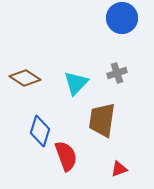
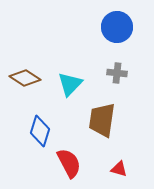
blue circle: moved 5 px left, 9 px down
gray cross: rotated 24 degrees clockwise
cyan triangle: moved 6 px left, 1 px down
red semicircle: moved 3 px right, 7 px down; rotated 8 degrees counterclockwise
red triangle: rotated 36 degrees clockwise
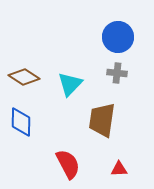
blue circle: moved 1 px right, 10 px down
brown diamond: moved 1 px left, 1 px up
blue diamond: moved 19 px left, 9 px up; rotated 16 degrees counterclockwise
red semicircle: moved 1 px left, 1 px down
red triangle: rotated 18 degrees counterclockwise
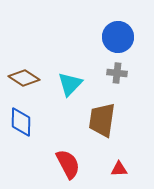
brown diamond: moved 1 px down
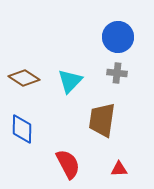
cyan triangle: moved 3 px up
blue diamond: moved 1 px right, 7 px down
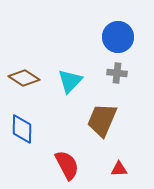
brown trapezoid: rotated 15 degrees clockwise
red semicircle: moved 1 px left, 1 px down
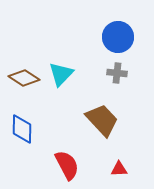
cyan triangle: moved 9 px left, 7 px up
brown trapezoid: rotated 114 degrees clockwise
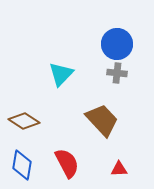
blue circle: moved 1 px left, 7 px down
brown diamond: moved 43 px down
blue diamond: moved 36 px down; rotated 8 degrees clockwise
red semicircle: moved 2 px up
